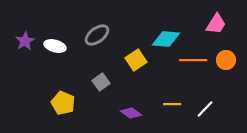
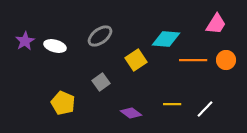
gray ellipse: moved 3 px right, 1 px down
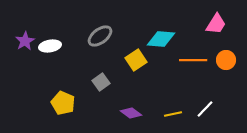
cyan diamond: moved 5 px left
white ellipse: moved 5 px left; rotated 25 degrees counterclockwise
yellow line: moved 1 px right, 10 px down; rotated 12 degrees counterclockwise
